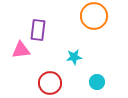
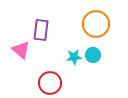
orange circle: moved 2 px right, 8 px down
purple rectangle: moved 3 px right
pink triangle: rotated 48 degrees clockwise
cyan circle: moved 4 px left, 27 px up
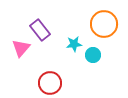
orange circle: moved 8 px right
purple rectangle: moved 1 px left; rotated 45 degrees counterclockwise
pink triangle: moved 2 px up; rotated 30 degrees clockwise
cyan star: moved 13 px up
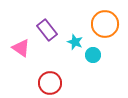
orange circle: moved 1 px right
purple rectangle: moved 7 px right
cyan star: moved 1 px right, 2 px up; rotated 28 degrees clockwise
pink triangle: rotated 36 degrees counterclockwise
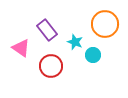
red circle: moved 1 px right, 17 px up
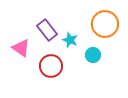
cyan star: moved 5 px left, 2 px up
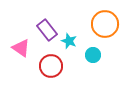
cyan star: moved 1 px left, 1 px down
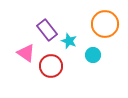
pink triangle: moved 5 px right, 5 px down
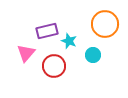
purple rectangle: moved 1 px down; rotated 65 degrees counterclockwise
pink triangle: rotated 36 degrees clockwise
red circle: moved 3 px right
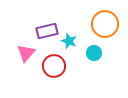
cyan circle: moved 1 px right, 2 px up
